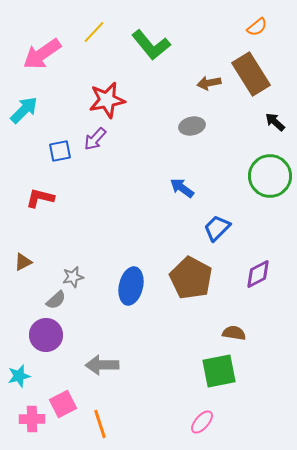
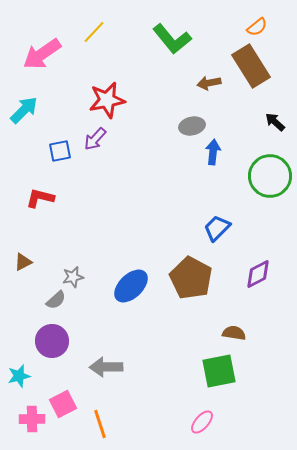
green L-shape: moved 21 px right, 6 px up
brown rectangle: moved 8 px up
blue arrow: moved 31 px right, 36 px up; rotated 60 degrees clockwise
blue ellipse: rotated 33 degrees clockwise
purple circle: moved 6 px right, 6 px down
gray arrow: moved 4 px right, 2 px down
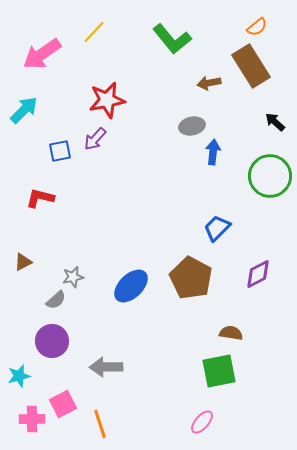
brown semicircle: moved 3 px left
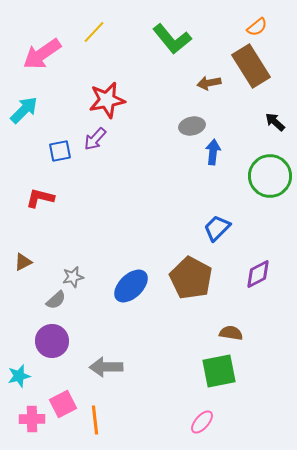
orange line: moved 5 px left, 4 px up; rotated 12 degrees clockwise
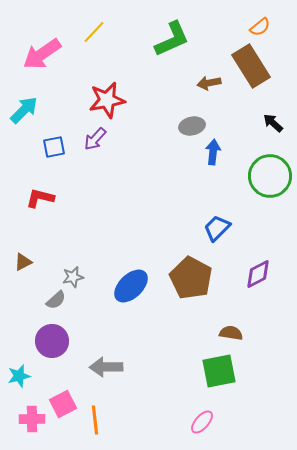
orange semicircle: moved 3 px right
green L-shape: rotated 75 degrees counterclockwise
black arrow: moved 2 px left, 1 px down
blue square: moved 6 px left, 4 px up
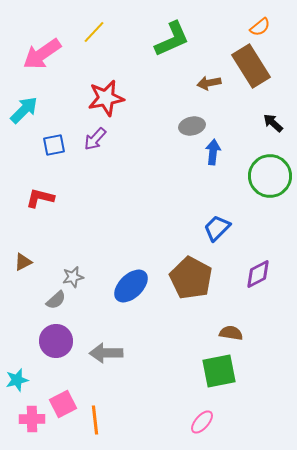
red star: moved 1 px left, 2 px up
blue square: moved 2 px up
purple circle: moved 4 px right
gray arrow: moved 14 px up
cyan star: moved 2 px left, 4 px down
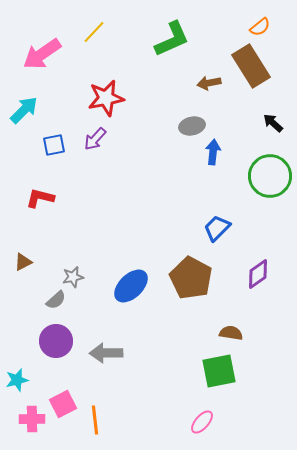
purple diamond: rotated 8 degrees counterclockwise
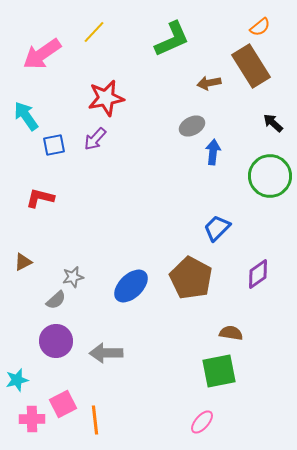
cyan arrow: moved 2 px right, 6 px down; rotated 80 degrees counterclockwise
gray ellipse: rotated 15 degrees counterclockwise
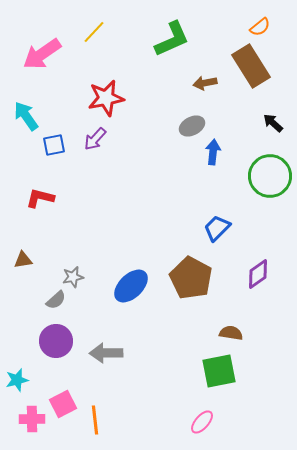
brown arrow: moved 4 px left
brown triangle: moved 2 px up; rotated 18 degrees clockwise
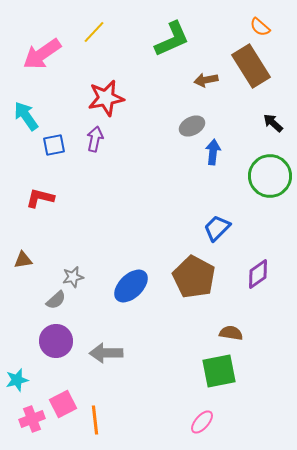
orange semicircle: rotated 80 degrees clockwise
brown arrow: moved 1 px right, 3 px up
purple arrow: rotated 150 degrees clockwise
brown pentagon: moved 3 px right, 1 px up
pink cross: rotated 20 degrees counterclockwise
